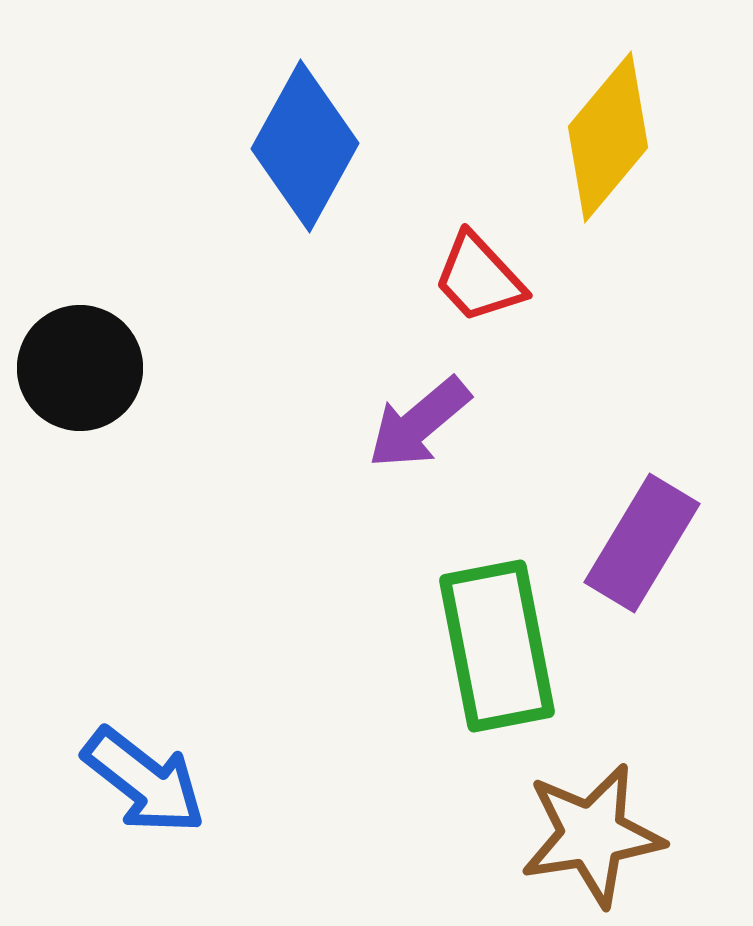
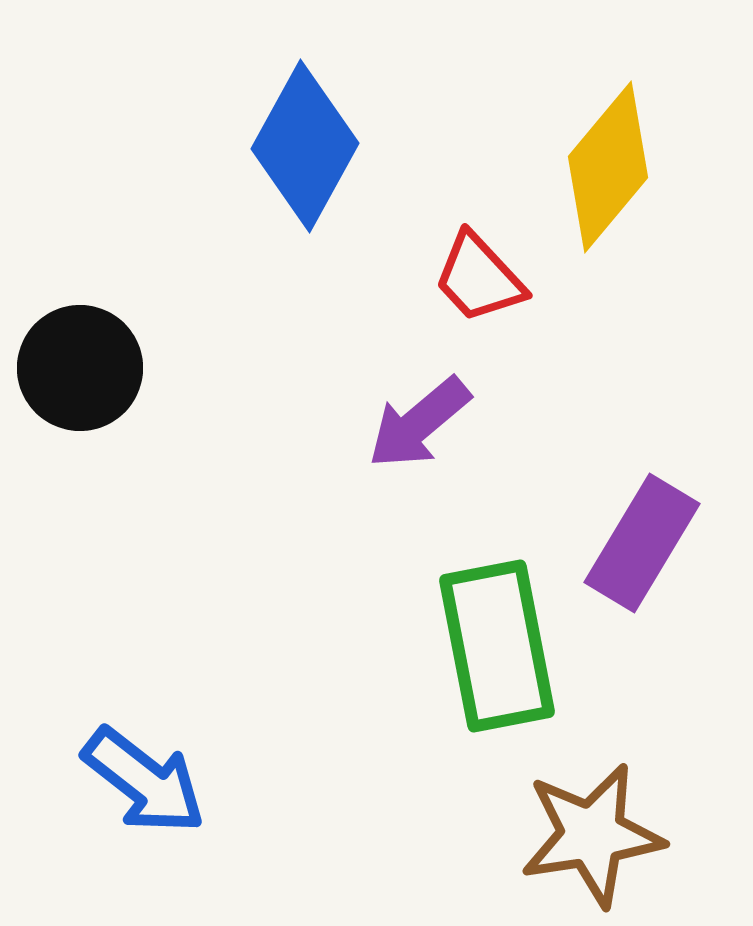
yellow diamond: moved 30 px down
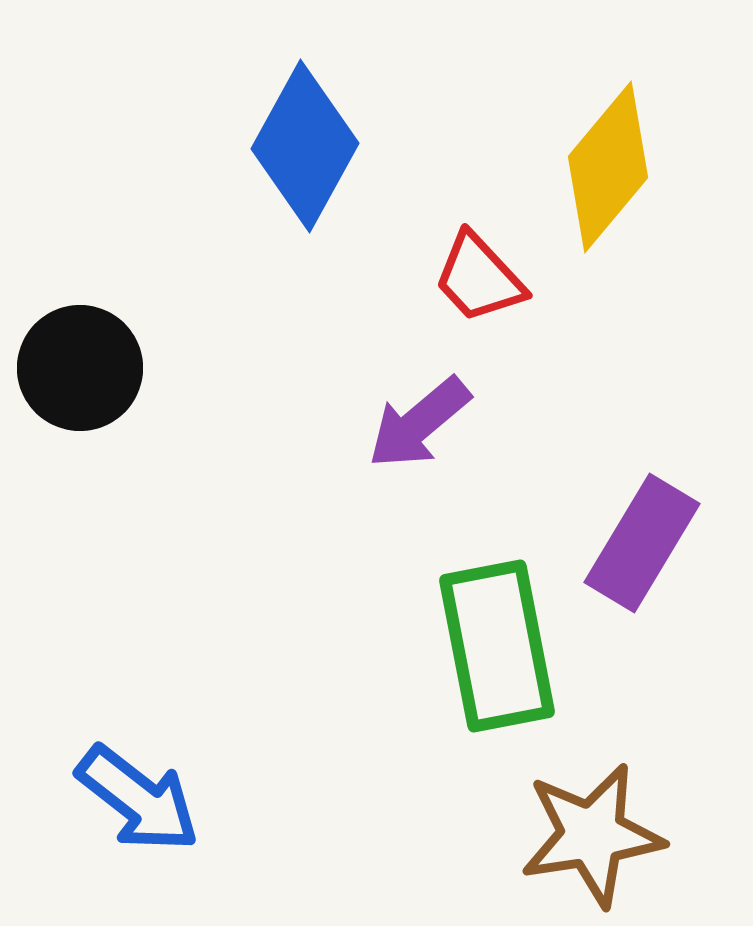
blue arrow: moved 6 px left, 18 px down
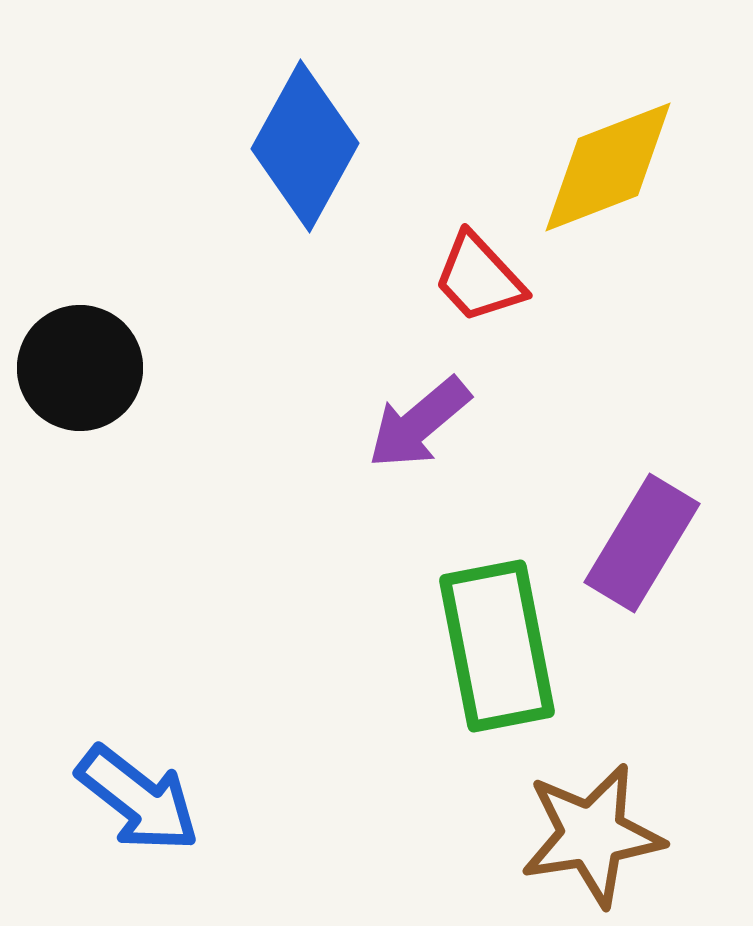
yellow diamond: rotated 29 degrees clockwise
